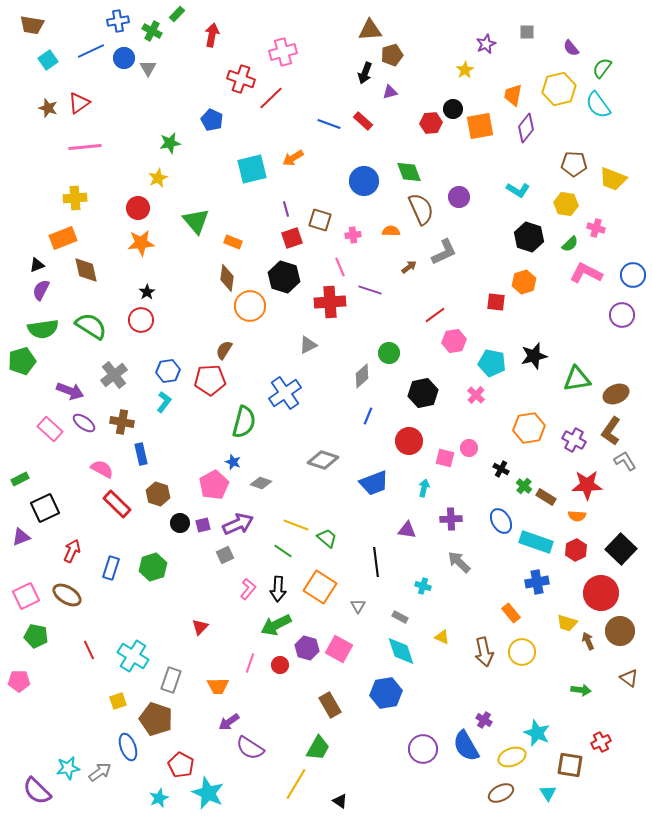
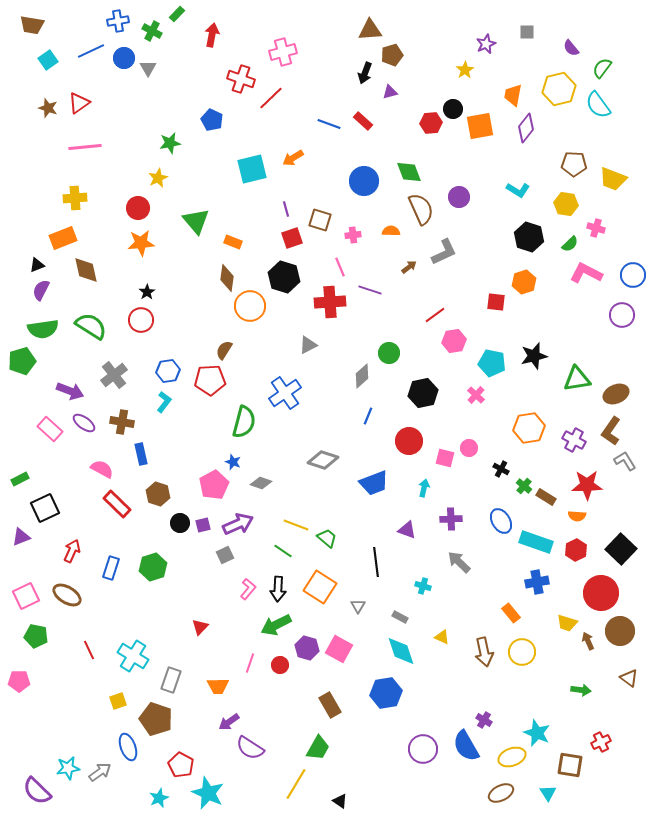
purple triangle at (407, 530): rotated 12 degrees clockwise
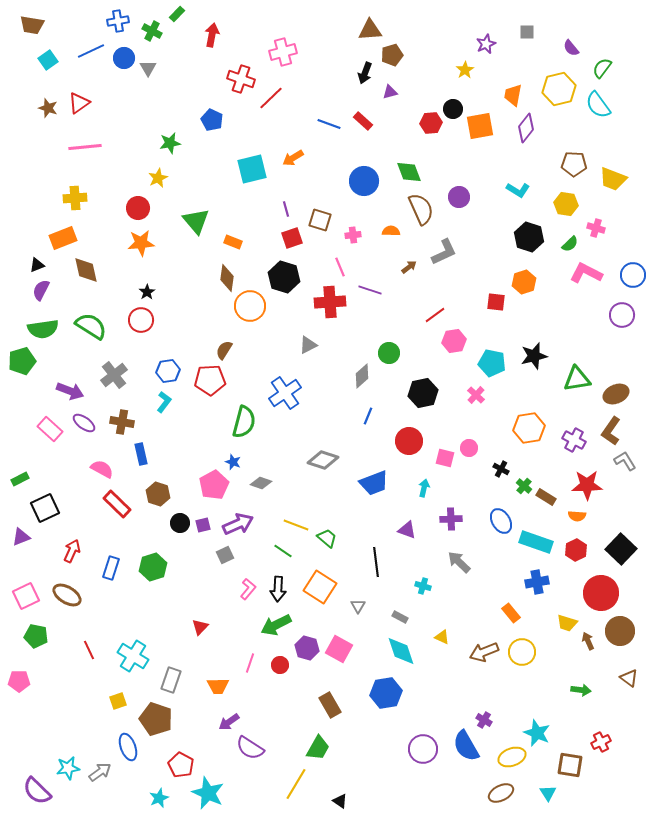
brown arrow at (484, 652): rotated 80 degrees clockwise
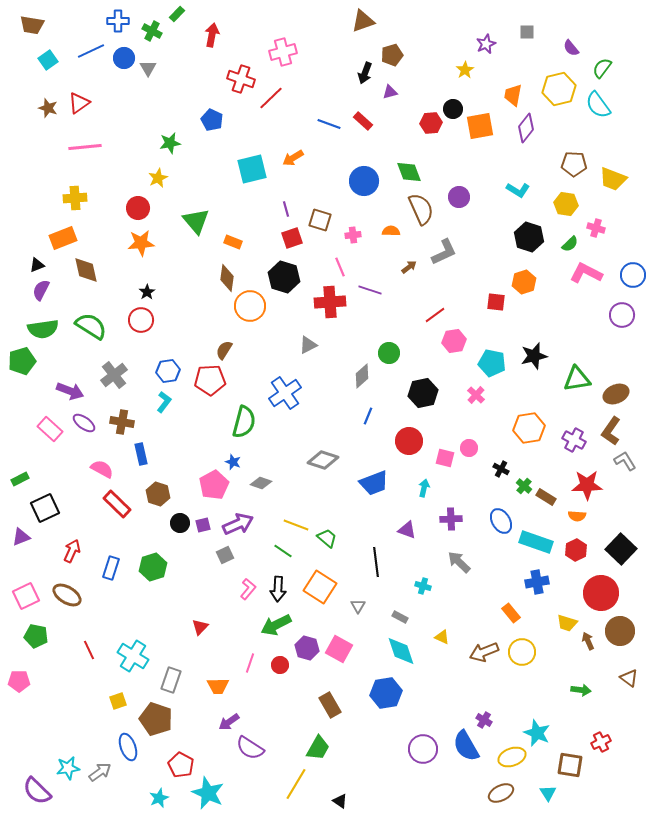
blue cross at (118, 21): rotated 10 degrees clockwise
brown triangle at (370, 30): moved 7 px left, 9 px up; rotated 15 degrees counterclockwise
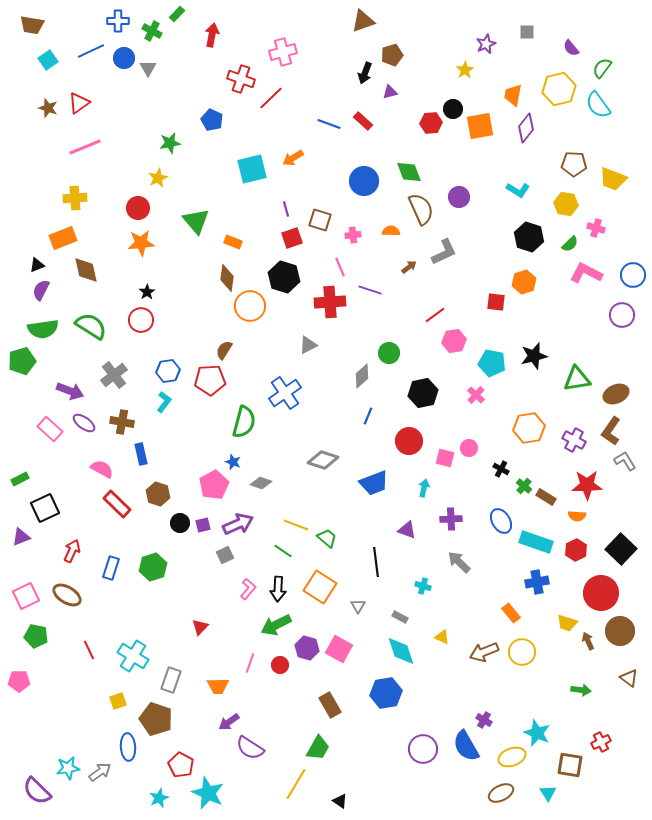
pink line at (85, 147): rotated 16 degrees counterclockwise
blue ellipse at (128, 747): rotated 16 degrees clockwise
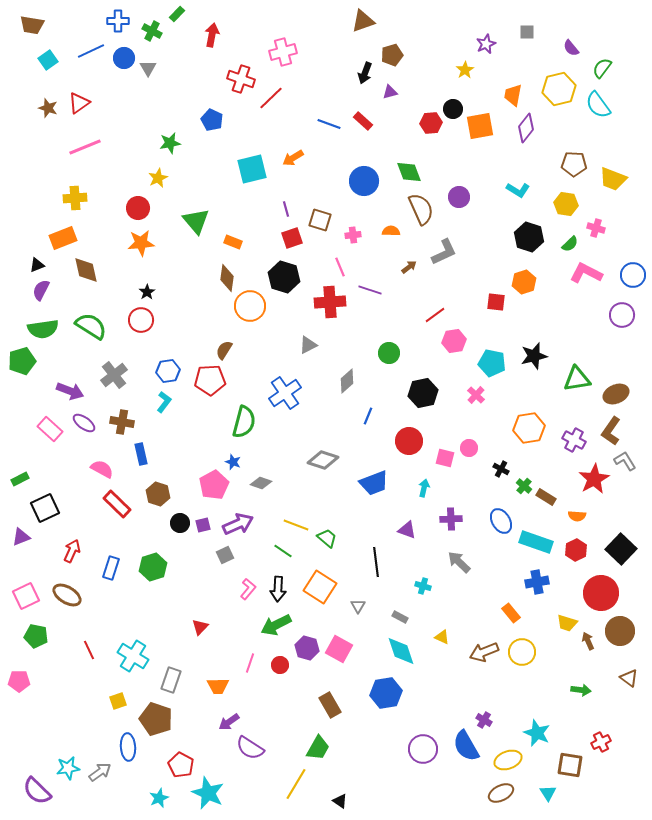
gray diamond at (362, 376): moved 15 px left, 5 px down
red star at (587, 485): moved 7 px right, 6 px up; rotated 28 degrees counterclockwise
yellow ellipse at (512, 757): moved 4 px left, 3 px down
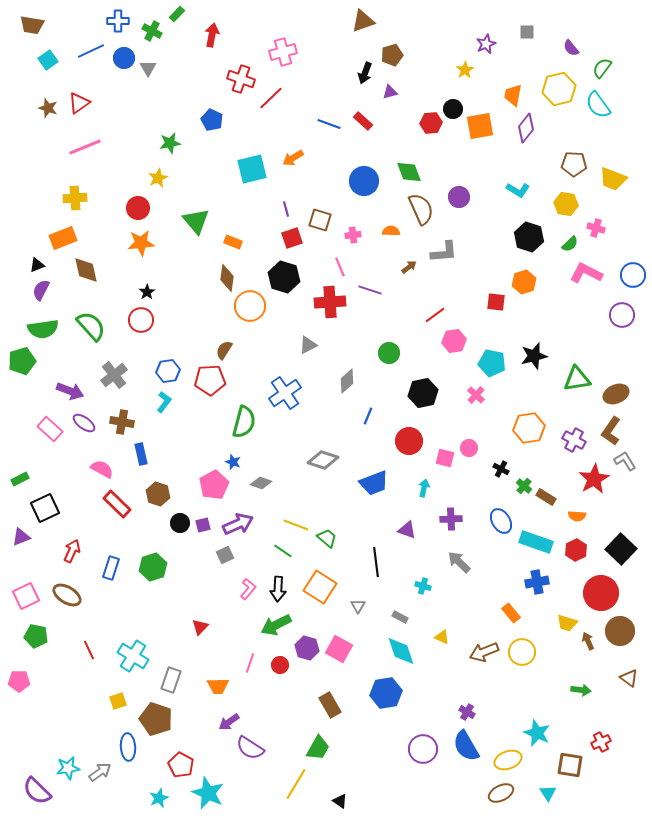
gray L-shape at (444, 252): rotated 20 degrees clockwise
green semicircle at (91, 326): rotated 16 degrees clockwise
purple cross at (484, 720): moved 17 px left, 8 px up
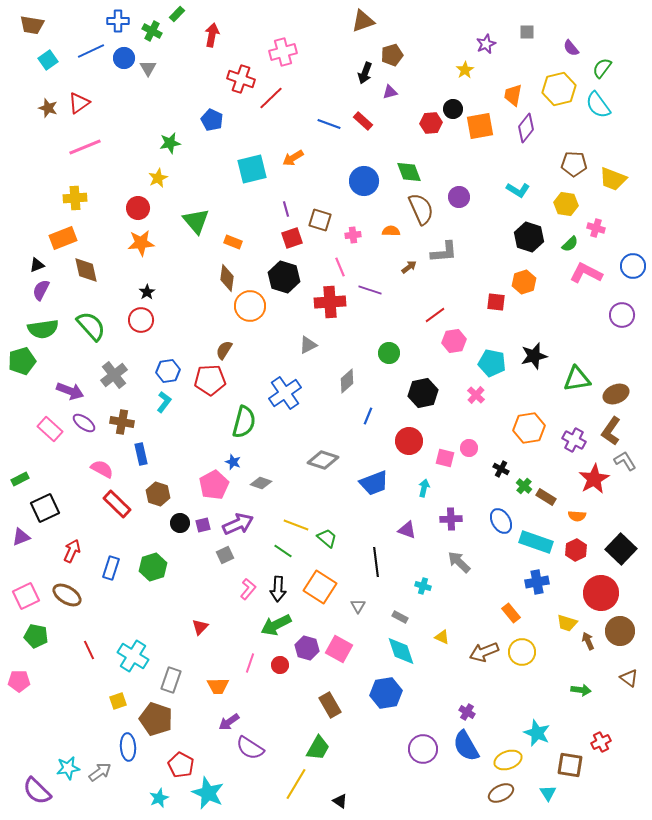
blue circle at (633, 275): moved 9 px up
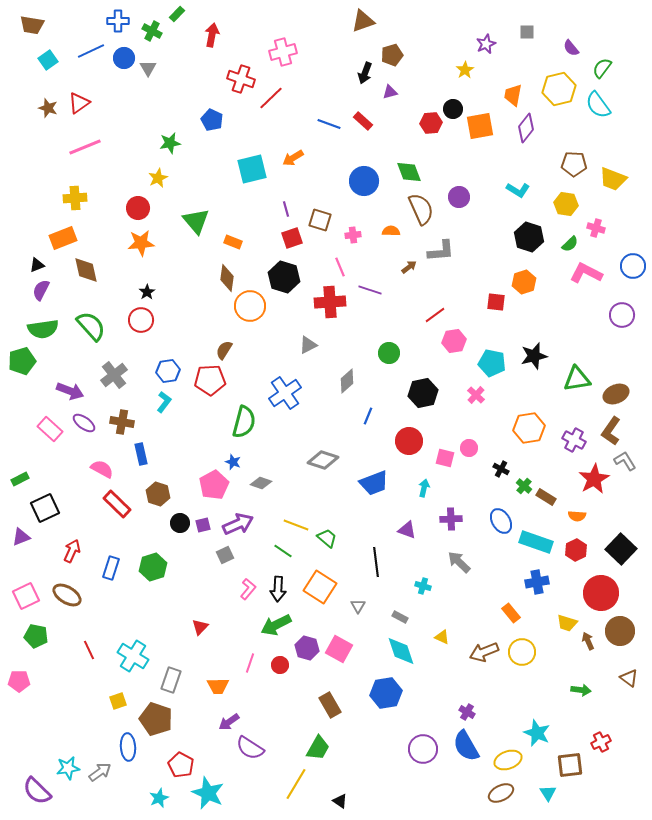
gray L-shape at (444, 252): moved 3 px left, 1 px up
brown square at (570, 765): rotated 16 degrees counterclockwise
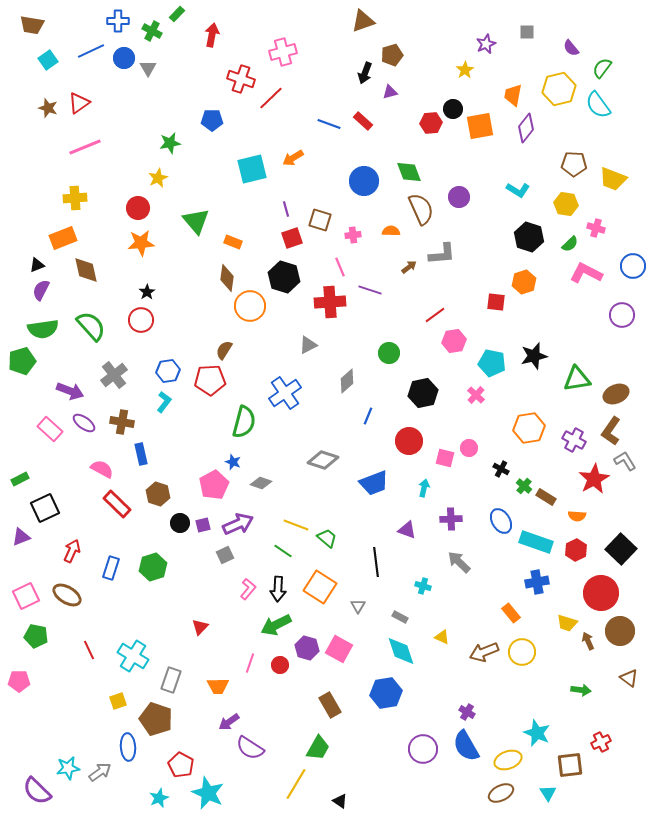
blue pentagon at (212, 120): rotated 25 degrees counterclockwise
gray L-shape at (441, 251): moved 1 px right, 3 px down
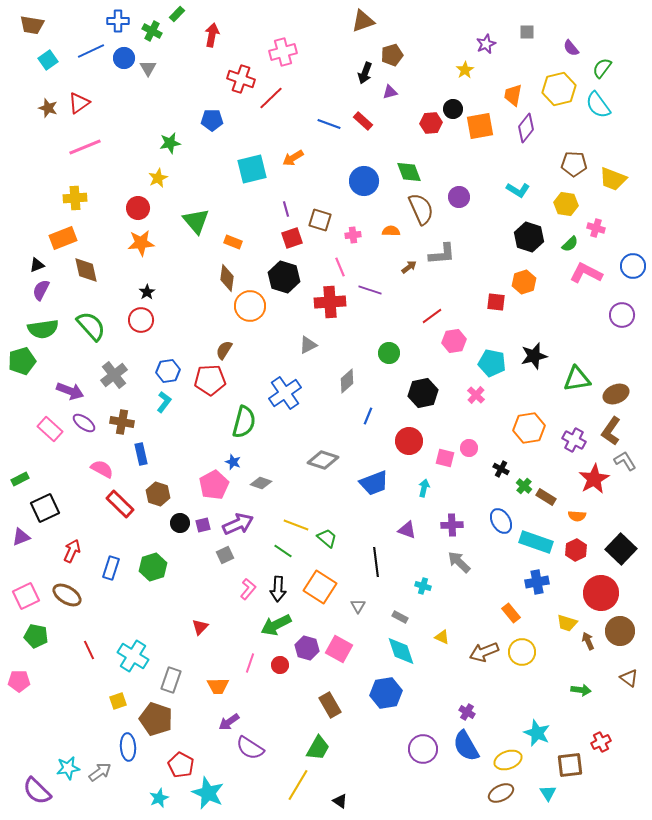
red line at (435, 315): moved 3 px left, 1 px down
red rectangle at (117, 504): moved 3 px right
purple cross at (451, 519): moved 1 px right, 6 px down
yellow line at (296, 784): moved 2 px right, 1 px down
